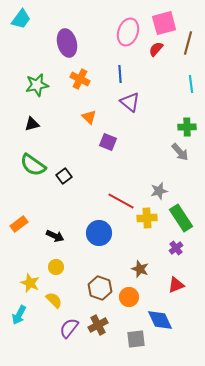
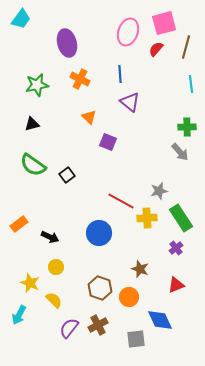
brown line: moved 2 px left, 4 px down
black square: moved 3 px right, 1 px up
black arrow: moved 5 px left, 1 px down
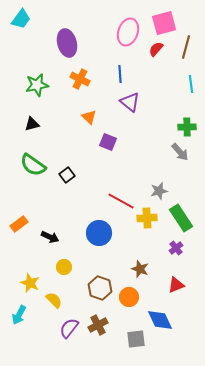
yellow circle: moved 8 px right
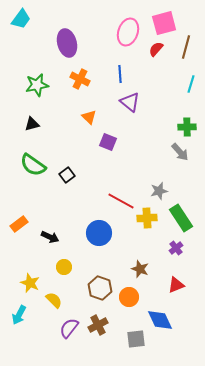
cyan line: rotated 24 degrees clockwise
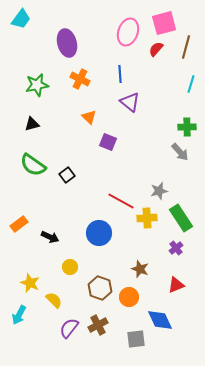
yellow circle: moved 6 px right
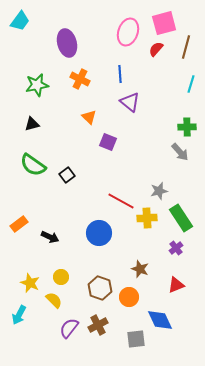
cyan trapezoid: moved 1 px left, 2 px down
yellow circle: moved 9 px left, 10 px down
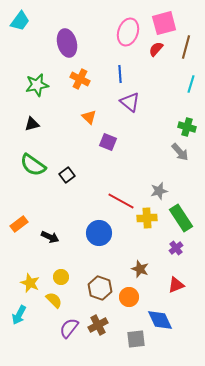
green cross: rotated 18 degrees clockwise
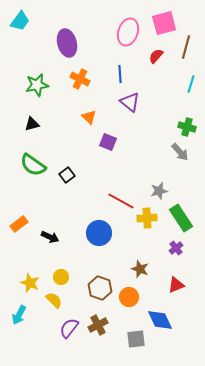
red semicircle: moved 7 px down
